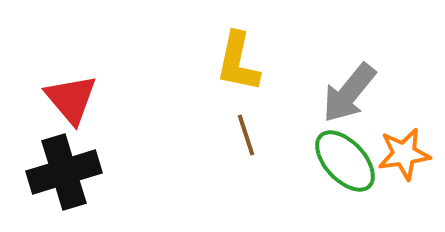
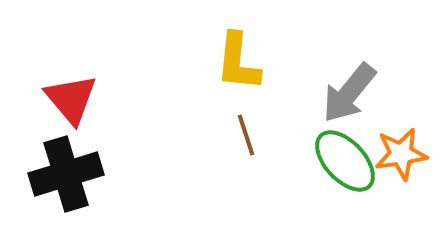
yellow L-shape: rotated 6 degrees counterclockwise
orange star: moved 3 px left
black cross: moved 2 px right, 2 px down
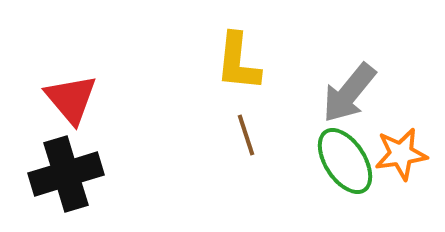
green ellipse: rotated 10 degrees clockwise
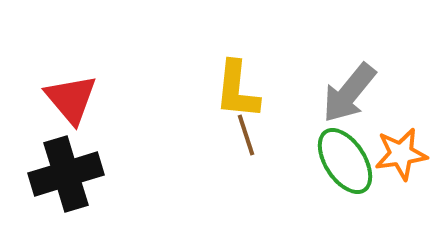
yellow L-shape: moved 1 px left, 28 px down
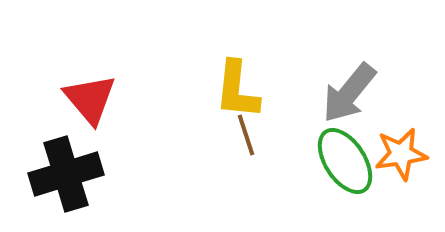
red triangle: moved 19 px right
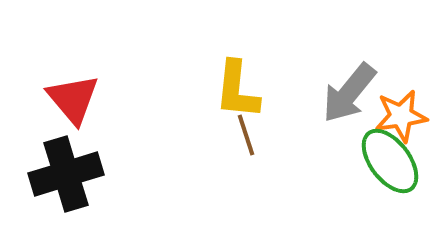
red triangle: moved 17 px left
orange star: moved 38 px up
green ellipse: moved 45 px right; rotated 4 degrees counterclockwise
